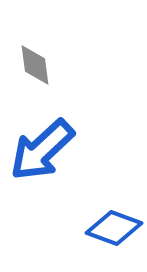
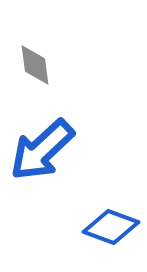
blue diamond: moved 3 px left, 1 px up
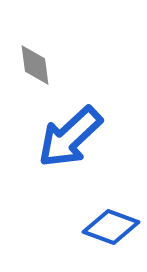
blue arrow: moved 28 px right, 13 px up
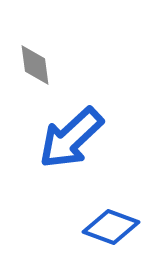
blue arrow: moved 1 px right, 1 px down
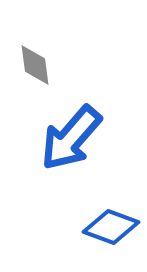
blue arrow: rotated 6 degrees counterclockwise
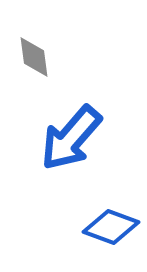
gray diamond: moved 1 px left, 8 px up
